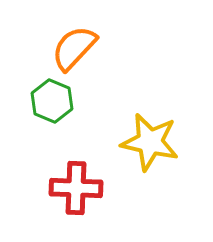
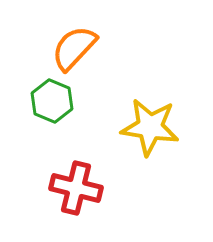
yellow star: moved 15 px up; rotated 4 degrees counterclockwise
red cross: rotated 12 degrees clockwise
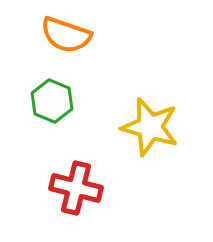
orange semicircle: moved 8 px left, 13 px up; rotated 114 degrees counterclockwise
yellow star: rotated 8 degrees clockwise
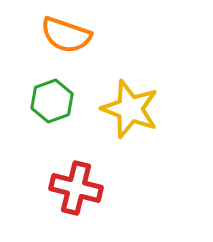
green hexagon: rotated 18 degrees clockwise
yellow star: moved 20 px left, 18 px up; rotated 4 degrees clockwise
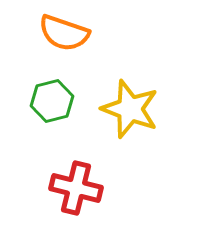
orange semicircle: moved 2 px left, 2 px up
green hexagon: rotated 6 degrees clockwise
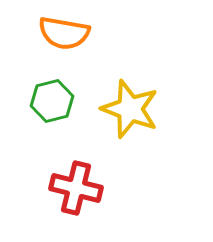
orange semicircle: rotated 9 degrees counterclockwise
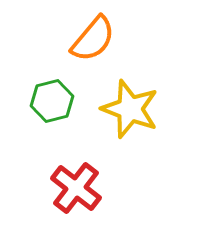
orange semicircle: moved 29 px right, 6 px down; rotated 60 degrees counterclockwise
red cross: rotated 24 degrees clockwise
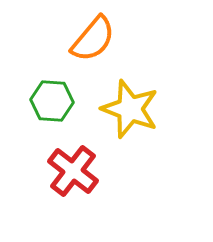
green hexagon: rotated 18 degrees clockwise
red cross: moved 3 px left, 17 px up
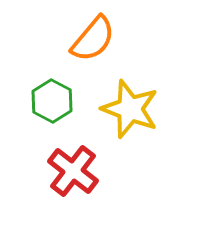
green hexagon: rotated 24 degrees clockwise
